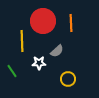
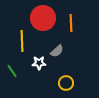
red circle: moved 3 px up
yellow circle: moved 2 px left, 4 px down
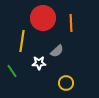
yellow line: rotated 10 degrees clockwise
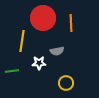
gray semicircle: rotated 32 degrees clockwise
green line: rotated 64 degrees counterclockwise
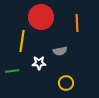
red circle: moved 2 px left, 1 px up
orange line: moved 6 px right
gray semicircle: moved 3 px right
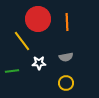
red circle: moved 3 px left, 2 px down
orange line: moved 10 px left, 1 px up
yellow line: rotated 45 degrees counterclockwise
gray semicircle: moved 6 px right, 6 px down
